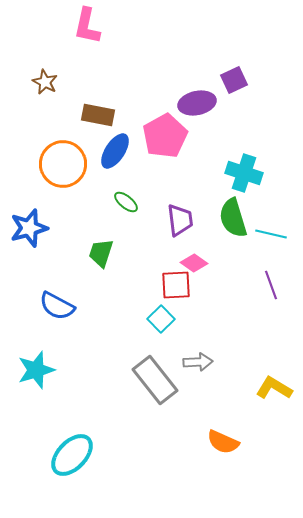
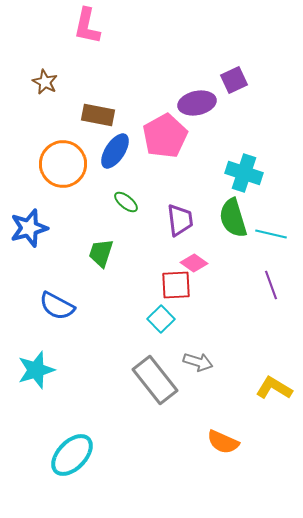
gray arrow: rotated 20 degrees clockwise
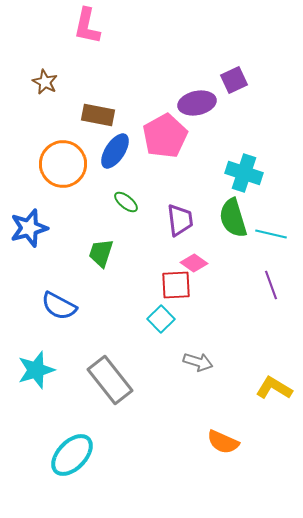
blue semicircle: moved 2 px right
gray rectangle: moved 45 px left
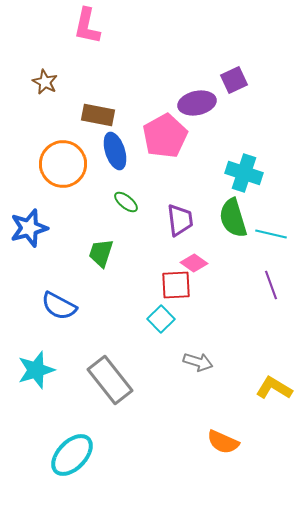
blue ellipse: rotated 51 degrees counterclockwise
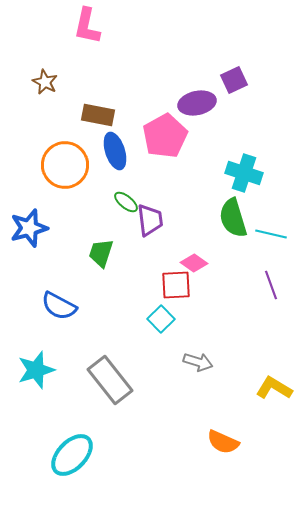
orange circle: moved 2 px right, 1 px down
purple trapezoid: moved 30 px left
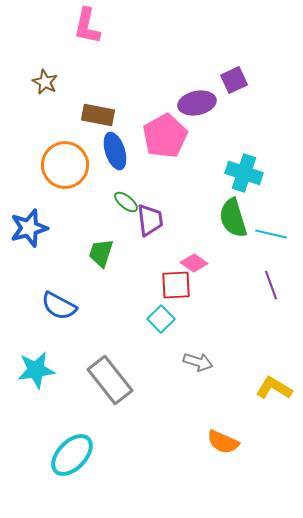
cyan star: rotated 9 degrees clockwise
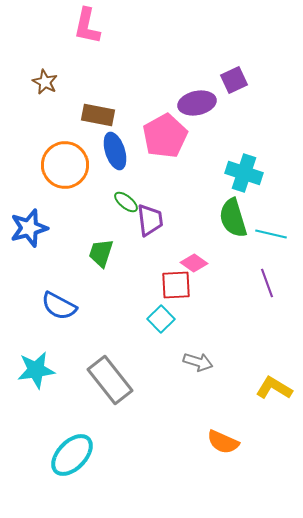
purple line: moved 4 px left, 2 px up
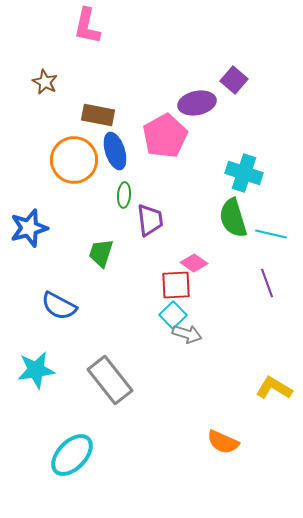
purple square: rotated 24 degrees counterclockwise
orange circle: moved 9 px right, 5 px up
green ellipse: moved 2 px left, 7 px up; rotated 55 degrees clockwise
cyan square: moved 12 px right, 4 px up
gray arrow: moved 11 px left, 28 px up
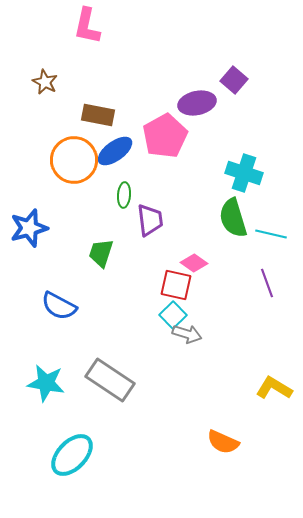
blue ellipse: rotated 72 degrees clockwise
red square: rotated 16 degrees clockwise
cyan star: moved 10 px right, 13 px down; rotated 18 degrees clockwise
gray rectangle: rotated 18 degrees counterclockwise
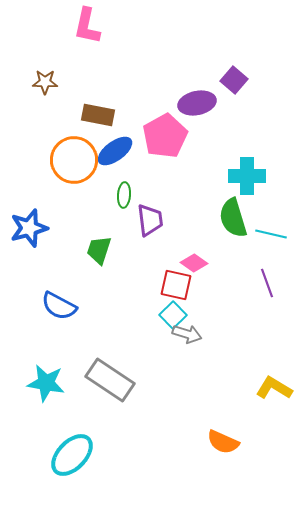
brown star: rotated 25 degrees counterclockwise
cyan cross: moved 3 px right, 3 px down; rotated 18 degrees counterclockwise
green trapezoid: moved 2 px left, 3 px up
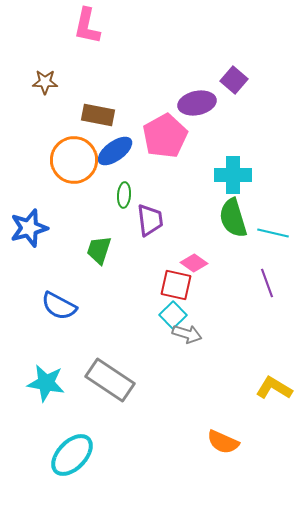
cyan cross: moved 14 px left, 1 px up
cyan line: moved 2 px right, 1 px up
